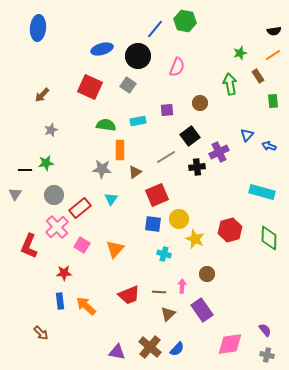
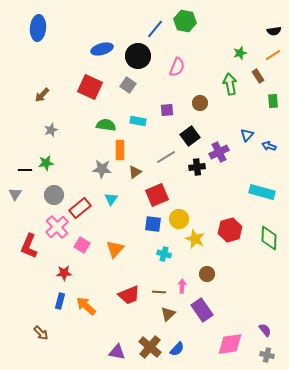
cyan rectangle at (138, 121): rotated 21 degrees clockwise
blue rectangle at (60, 301): rotated 21 degrees clockwise
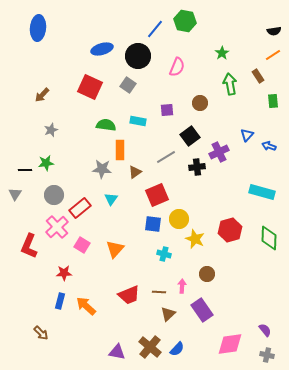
green star at (240, 53): moved 18 px left; rotated 16 degrees counterclockwise
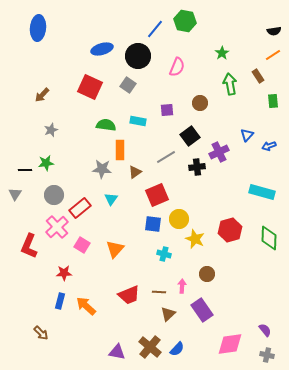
blue arrow at (269, 146): rotated 40 degrees counterclockwise
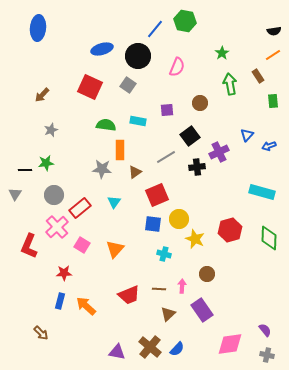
cyan triangle at (111, 199): moved 3 px right, 3 px down
brown line at (159, 292): moved 3 px up
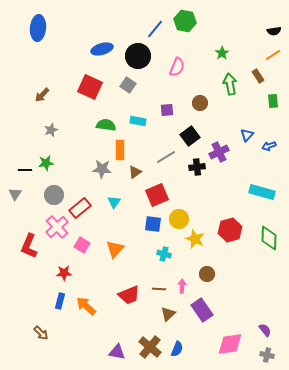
blue semicircle at (177, 349): rotated 21 degrees counterclockwise
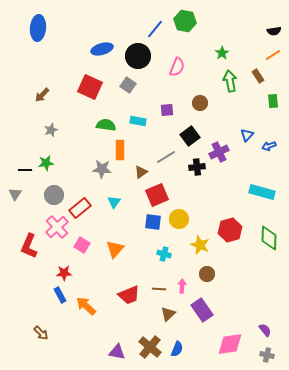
green arrow at (230, 84): moved 3 px up
brown triangle at (135, 172): moved 6 px right
blue square at (153, 224): moved 2 px up
yellow star at (195, 239): moved 5 px right, 6 px down
blue rectangle at (60, 301): moved 6 px up; rotated 42 degrees counterclockwise
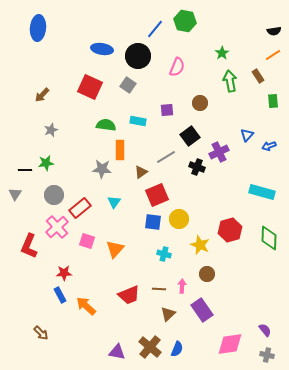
blue ellipse at (102, 49): rotated 25 degrees clockwise
black cross at (197, 167): rotated 28 degrees clockwise
pink square at (82, 245): moved 5 px right, 4 px up; rotated 14 degrees counterclockwise
